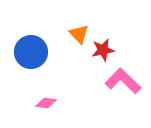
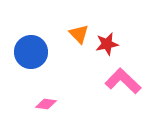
red star: moved 4 px right, 6 px up
pink diamond: moved 1 px down
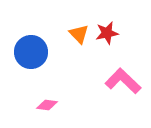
red star: moved 11 px up
pink diamond: moved 1 px right, 1 px down
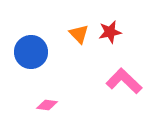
red star: moved 3 px right, 1 px up
pink L-shape: moved 1 px right
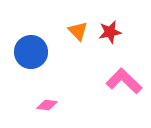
orange triangle: moved 1 px left, 3 px up
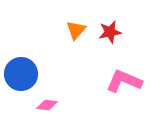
orange triangle: moved 2 px left, 1 px up; rotated 25 degrees clockwise
blue circle: moved 10 px left, 22 px down
pink L-shape: rotated 21 degrees counterclockwise
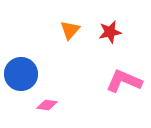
orange triangle: moved 6 px left
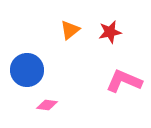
orange triangle: rotated 10 degrees clockwise
blue circle: moved 6 px right, 4 px up
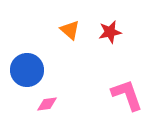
orange triangle: rotated 40 degrees counterclockwise
pink L-shape: moved 3 px right, 14 px down; rotated 48 degrees clockwise
pink diamond: moved 1 px up; rotated 15 degrees counterclockwise
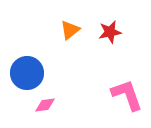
orange triangle: rotated 40 degrees clockwise
blue circle: moved 3 px down
pink diamond: moved 2 px left, 1 px down
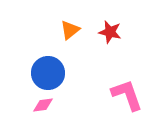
red star: rotated 25 degrees clockwise
blue circle: moved 21 px right
pink diamond: moved 2 px left
